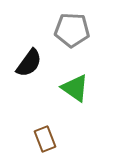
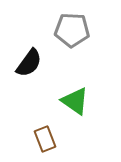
green triangle: moved 13 px down
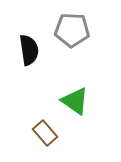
black semicircle: moved 13 px up; rotated 44 degrees counterclockwise
brown rectangle: moved 6 px up; rotated 20 degrees counterclockwise
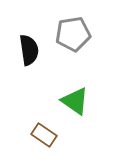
gray pentagon: moved 1 px right, 4 px down; rotated 12 degrees counterclockwise
brown rectangle: moved 1 px left, 2 px down; rotated 15 degrees counterclockwise
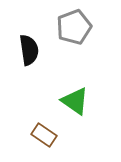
gray pentagon: moved 1 px right, 7 px up; rotated 12 degrees counterclockwise
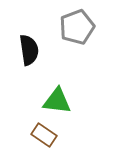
gray pentagon: moved 3 px right
green triangle: moved 18 px left; rotated 28 degrees counterclockwise
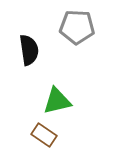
gray pentagon: rotated 24 degrees clockwise
green triangle: rotated 20 degrees counterclockwise
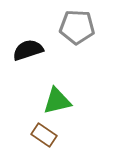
black semicircle: moved 1 px left; rotated 100 degrees counterclockwise
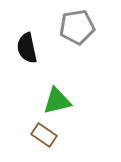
gray pentagon: rotated 12 degrees counterclockwise
black semicircle: moved 1 px left, 2 px up; rotated 84 degrees counterclockwise
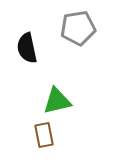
gray pentagon: moved 1 px right, 1 px down
brown rectangle: rotated 45 degrees clockwise
